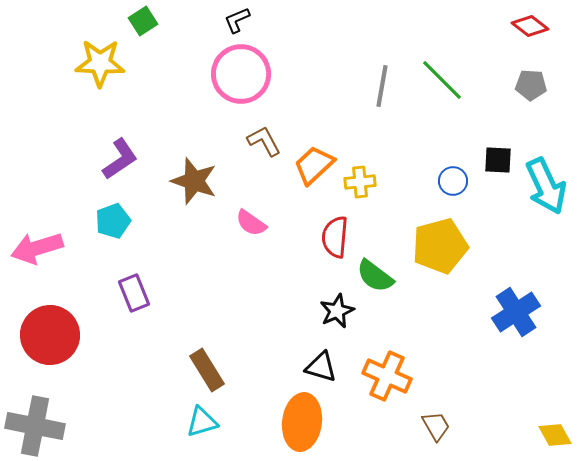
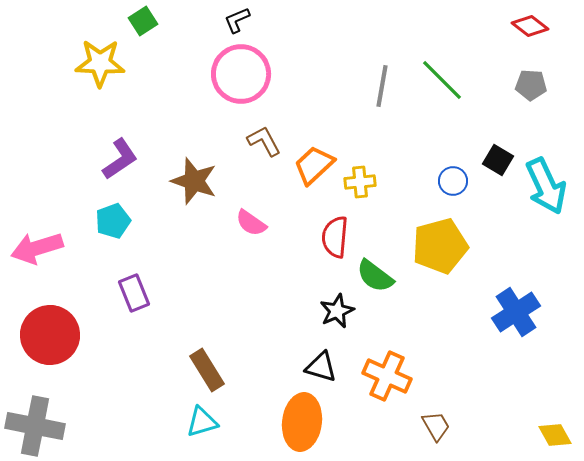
black square: rotated 28 degrees clockwise
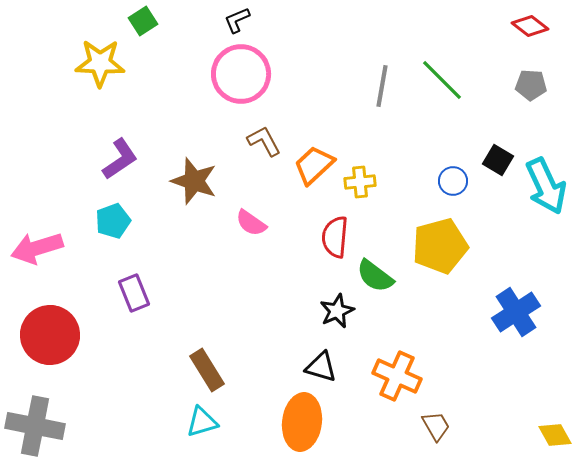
orange cross: moved 10 px right
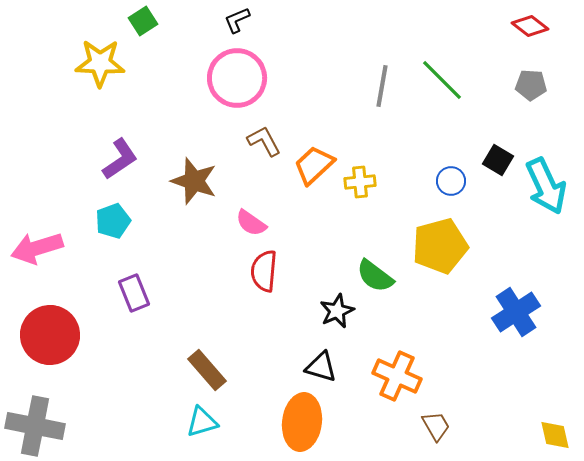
pink circle: moved 4 px left, 4 px down
blue circle: moved 2 px left
red semicircle: moved 71 px left, 34 px down
brown rectangle: rotated 9 degrees counterclockwise
yellow diamond: rotated 16 degrees clockwise
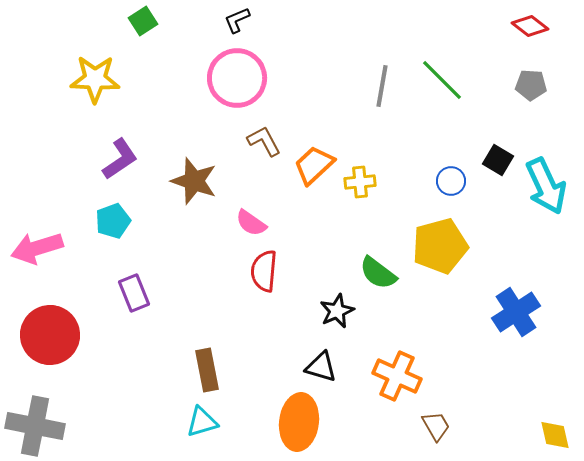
yellow star: moved 5 px left, 16 px down
green semicircle: moved 3 px right, 3 px up
brown rectangle: rotated 30 degrees clockwise
orange ellipse: moved 3 px left
